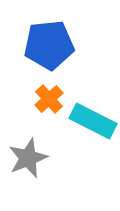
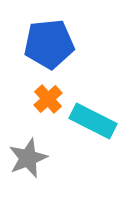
blue pentagon: moved 1 px up
orange cross: moved 1 px left
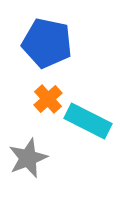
blue pentagon: moved 2 px left, 1 px up; rotated 18 degrees clockwise
cyan rectangle: moved 5 px left
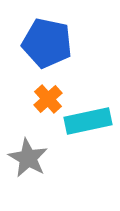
cyan rectangle: rotated 39 degrees counterclockwise
gray star: rotated 21 degrees counterclockwise
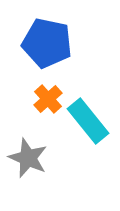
cyan rectangle: rotated 63 degrees clockwise
gray star: rotated 6 degrees counterclockwise
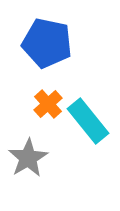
orange cross: moved 5 px down
gray star: rotated 18 degrees clockwise
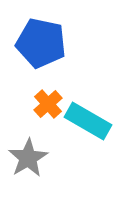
blue pentagon: moved 6 px left
cyan rectangle: rotated 21 degrees counterclockwise
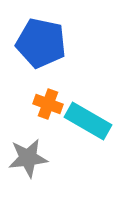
orange cross: rotated 28 degrees counterclockwise
gray star: rotated 24 degrees clockwise
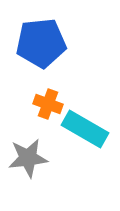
blue pentagon: rotated 18 degrees counterclockwise
cyan rectangle: moved 3 px left, 8 px down
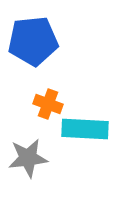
blue pentagon: moved 8 px left, 2 px up
cyan rectangle: rotated 27 degrees counterclockwise
